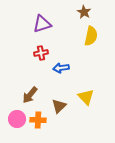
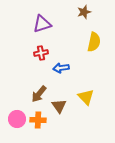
brown star: rotated 24 degrees clockwise
yellow semicircle: moved 3 px right, 6 px down
brown arrow: moved 9 px right, 1 px up
brown triangle: rotated 21 degrees counterclockwise
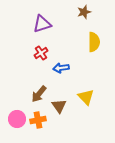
yellow semicircle: rotated 12 degrees counterclockwise
red cross: rotated 24 degrees counterclockwise
orange cross: rotated 14 degrees counterclockwise
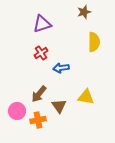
yellow triangle: rotated 36 degrees counterclockwise
pink circle: moved 8 px up
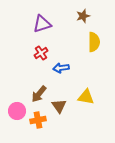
brown star: moved 1 px left, 4 px down
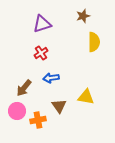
blue arrow: moved 10 px left, 10 px down
brown arrow: moved 15 px left, 6 px up
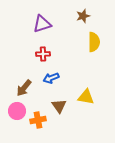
red cross: moved 2 px right, 1 px down; rotated 32 degrees clockwise
blue arrow: rotated 14 degrees counterclockwise
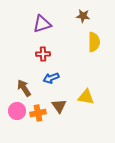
brown star: rotated 24 degrees clockwise
brown arrow: rotated 108 degrees clockwise
orange cross: moved 7 px up
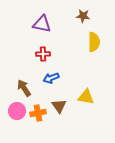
purple triangle: rotated 30 degrees clockwise
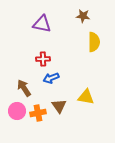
red cross: moved 5 px down
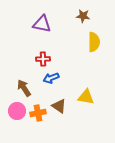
brown triangle: rotated 21 degrees counterclockwise
